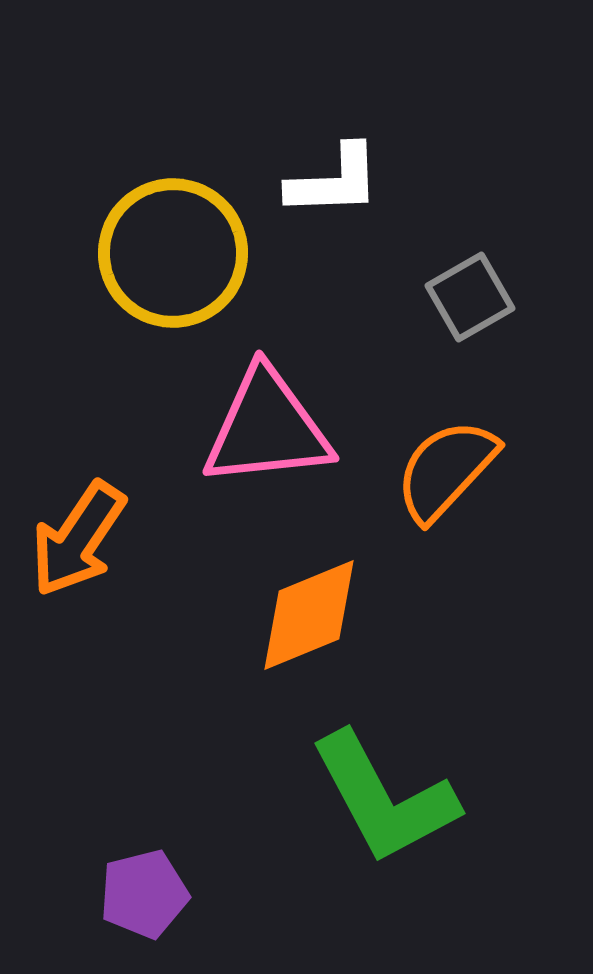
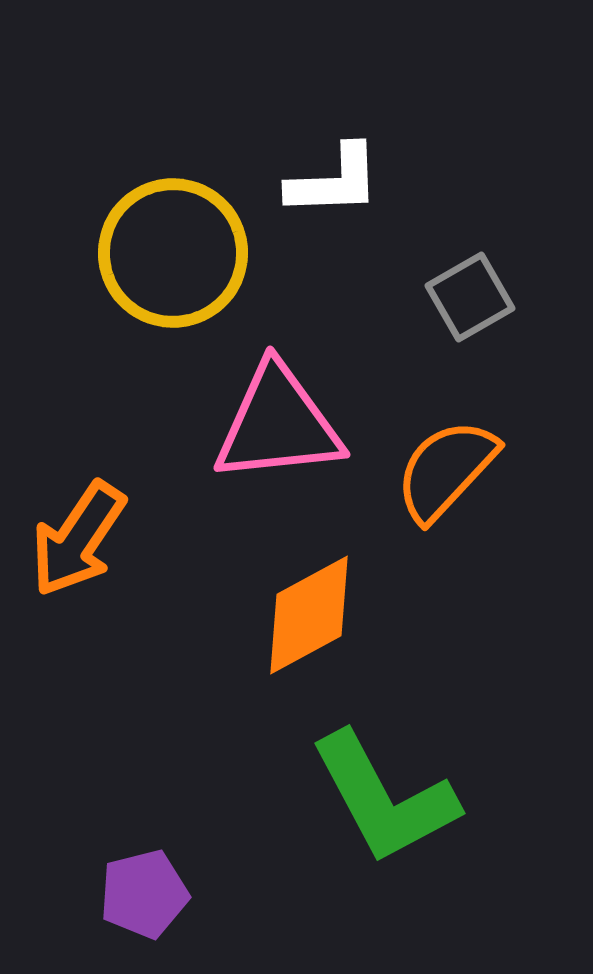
pink triangle: moved 11 px right, 4 px up
orange diamond: rotated 6 degrees counterclockwise
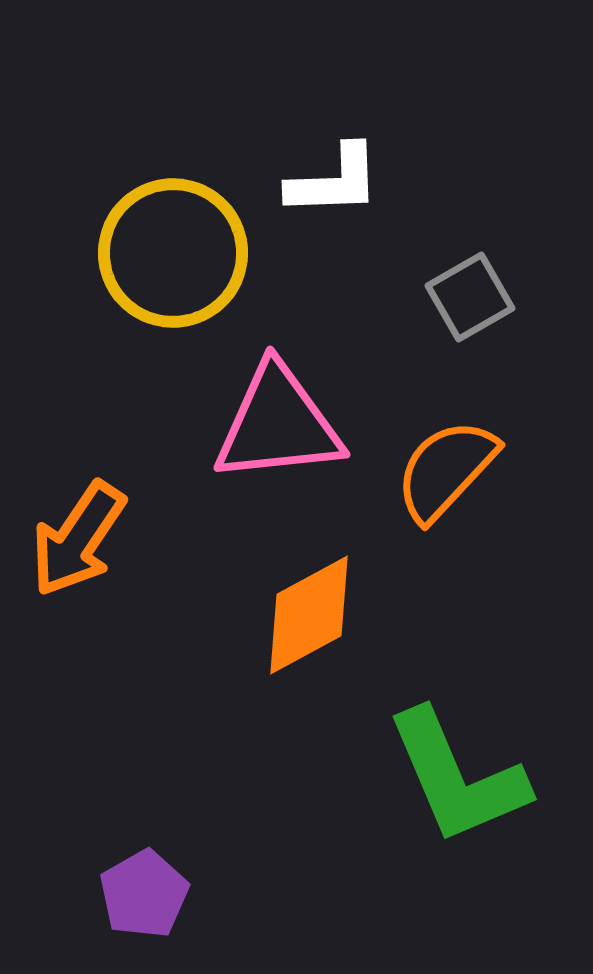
green L-shape: moved 73 px right, 21 px up; rotated 5 degrees clockwise
purple pentagon: rotated 16 degrees counterclockwise
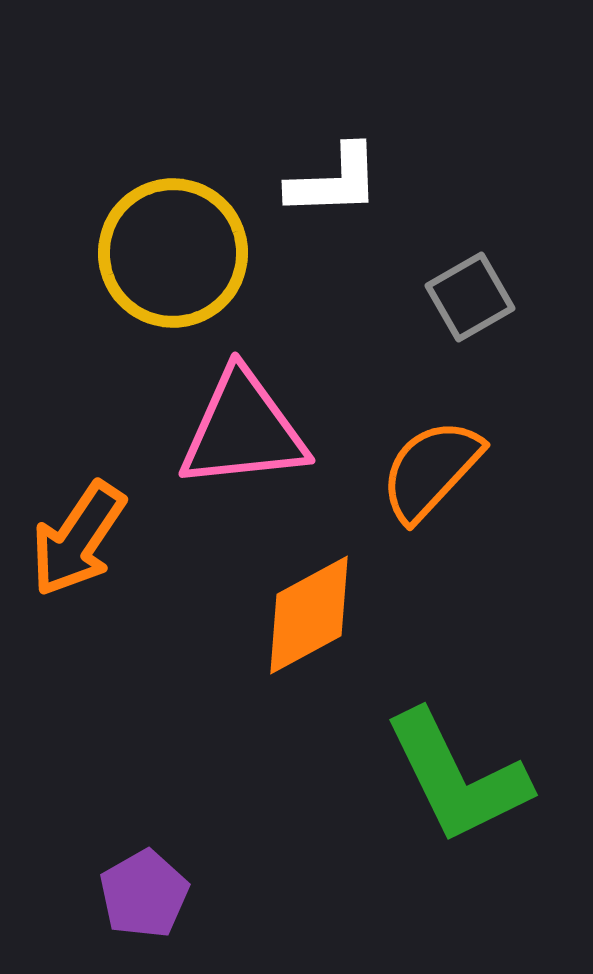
pink triangle: moved 35 px left, 6 px down
orange semicircle: moved 15 px left
green L-shape: rotated 3 degrees counterclockwise
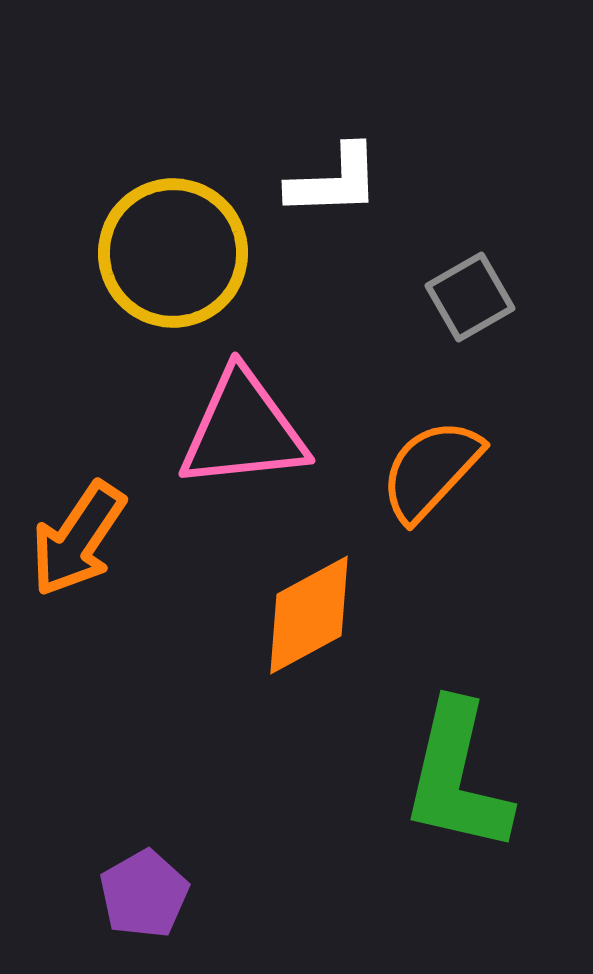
green L-shape: rotated 39 degrees clockwise
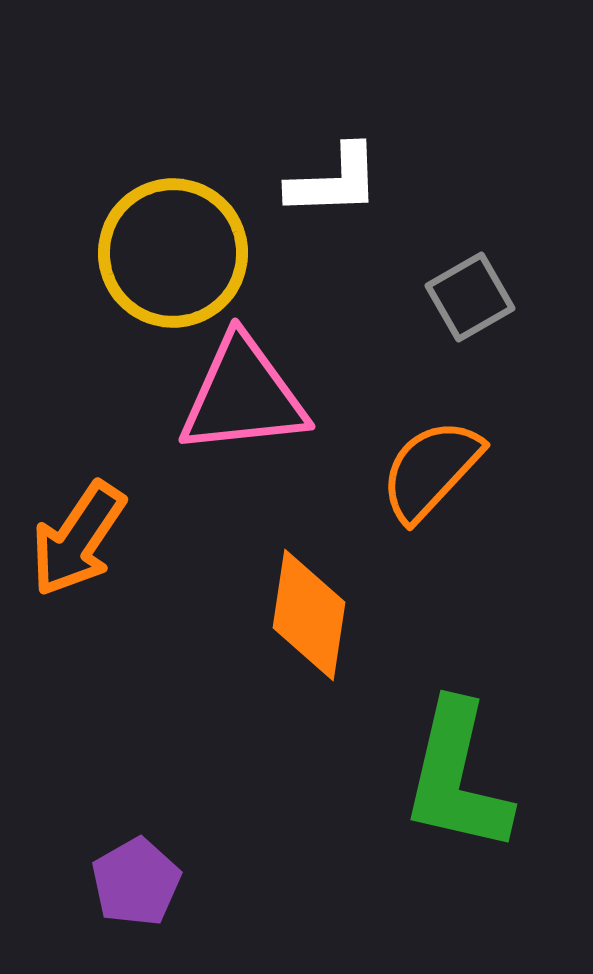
pink triangle: moved 34 px up
orange diamond: rotated 53 degrees counterclockwise
purple pentagon: moved 8 px left, 12 px up
